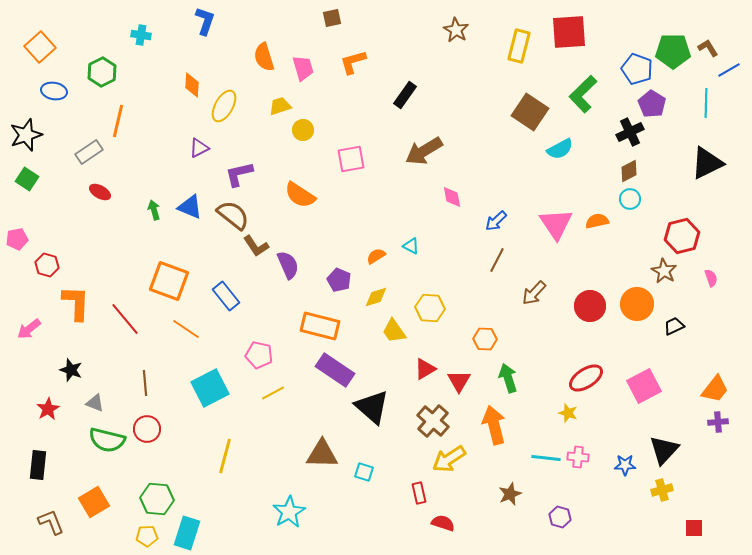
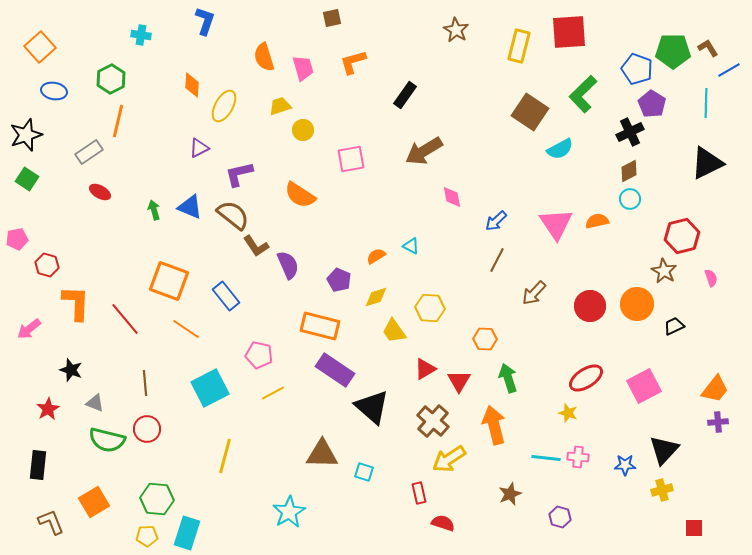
green hexagon at (102, 72): moved 9 px right, 7 px down
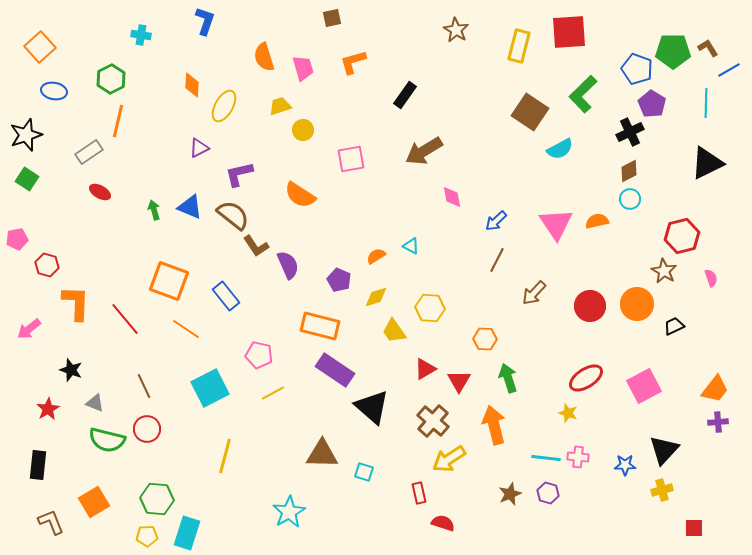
brown line at (145, 383): moved 1 px left, 3 px down; rotated 20 degrees counterclockwise
purple hexagon at (560, 517): moved 12 px left, 24 px up
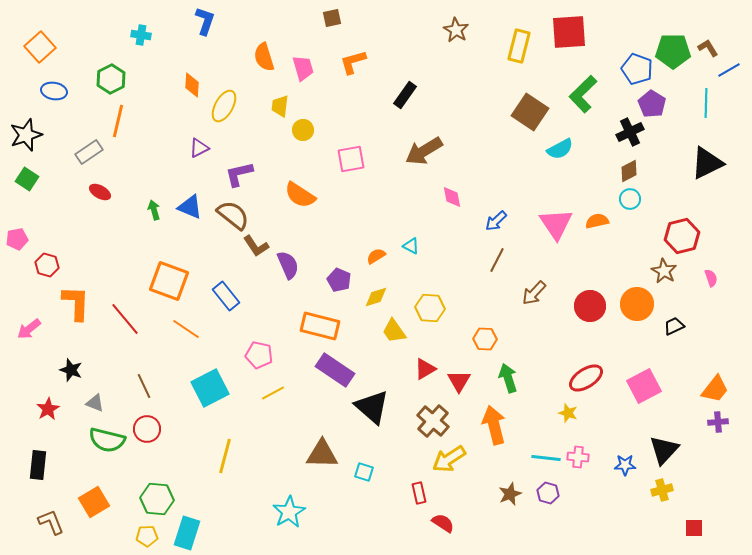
yellow trapezoid at (280, 106): rotated 65 degrees counterclockwise
red semicircle at (443, 523): rotated 15 degrees clockwise
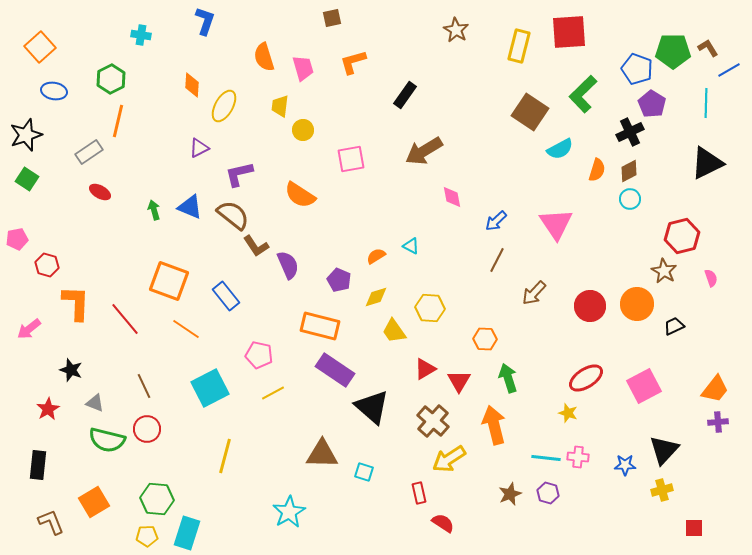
orange semicircle at (597, 221): moved 51 px up; rotated 120 degrees clockwise
